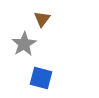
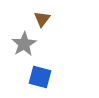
blue square: moved 1 px left, 1 px up
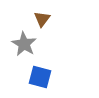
gray star: rotated 10 degrees counterclockwise
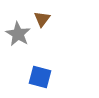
gray star: moved 6 px left, 10 px up
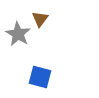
brown triangle: moved 2 px left
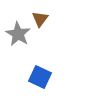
blue square: rotated 10 degrees clockwise
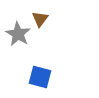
blue square: rotated 10 degrees counterclockwise
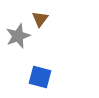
gray star: moved 2 px down; rotated 20 degrees clockwise
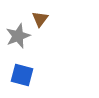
blue square: moved 18 px left, 2 px up
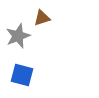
brown triangle: moved 2 px right, 1 px up; rotated 36 degrees clockwise
